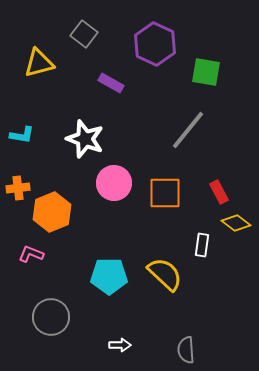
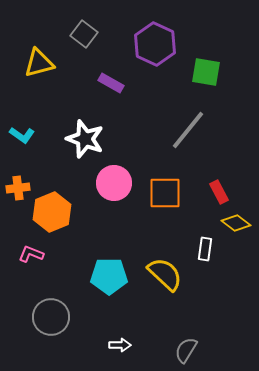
cyan L-shape: rotated 25 degrees clockwise
white rectangle: moved 3 px right, 4 px down
gray semicircle: rotated 36 degrees clockwise
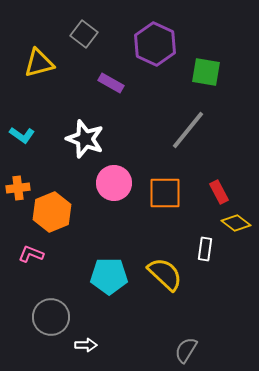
white arrow: moved 34 px left
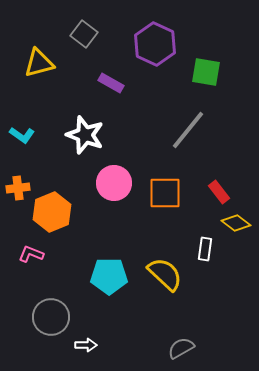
white star: moved 4 px up
red rectangle: rotated 10 degrees counterclockwise
gray semicircle: moved 5 px left, 2 px up; rotated 28 degrees clockwise
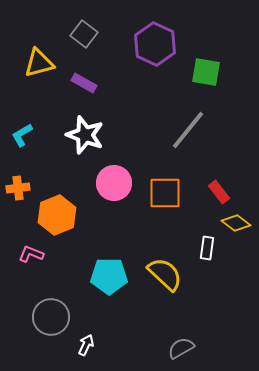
purple rectangle: moved 27 px left
cyan L-shape: rotated 115 degrees clockwise
orange hexagon: moved 5 px right, 3 px down
white rectangle: moved 2 px right, 1 px up
white arrow: rotated 65 degrees counterclockwise
